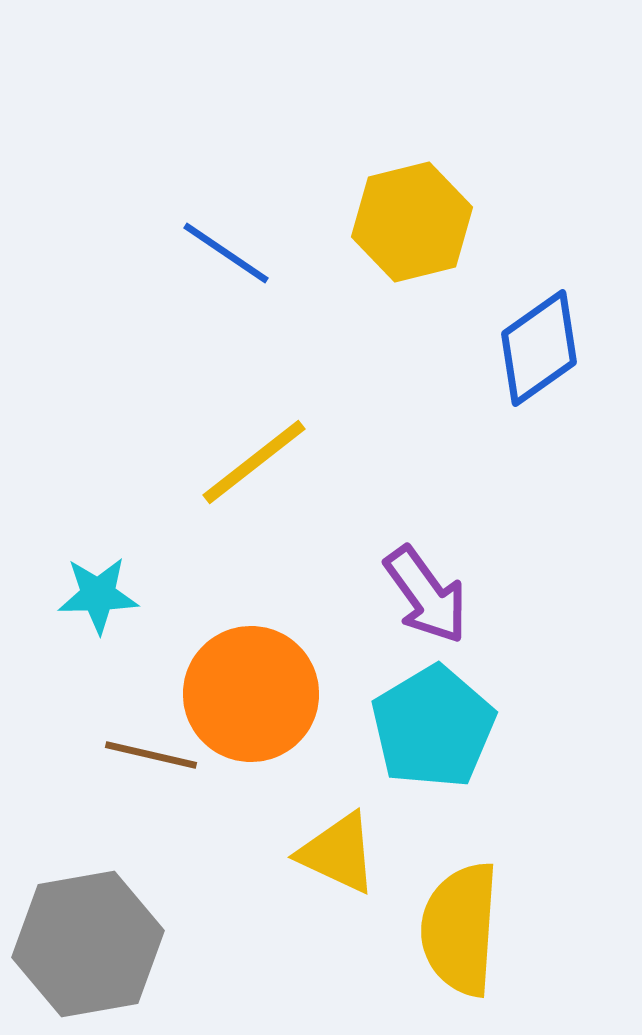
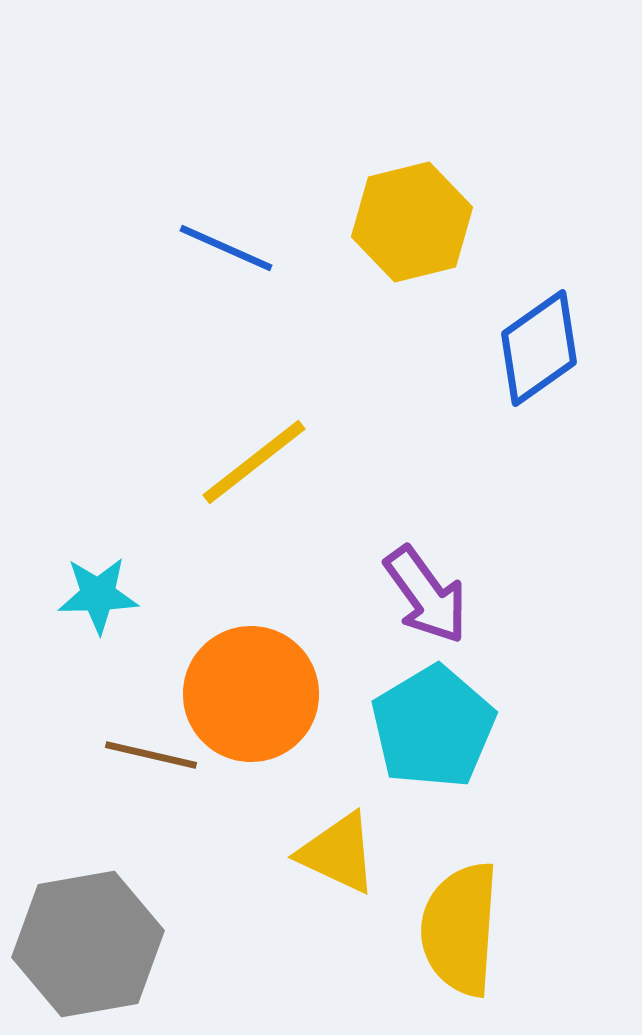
blue line: moved 5 px up; rotated 10 degrees counterclockwise
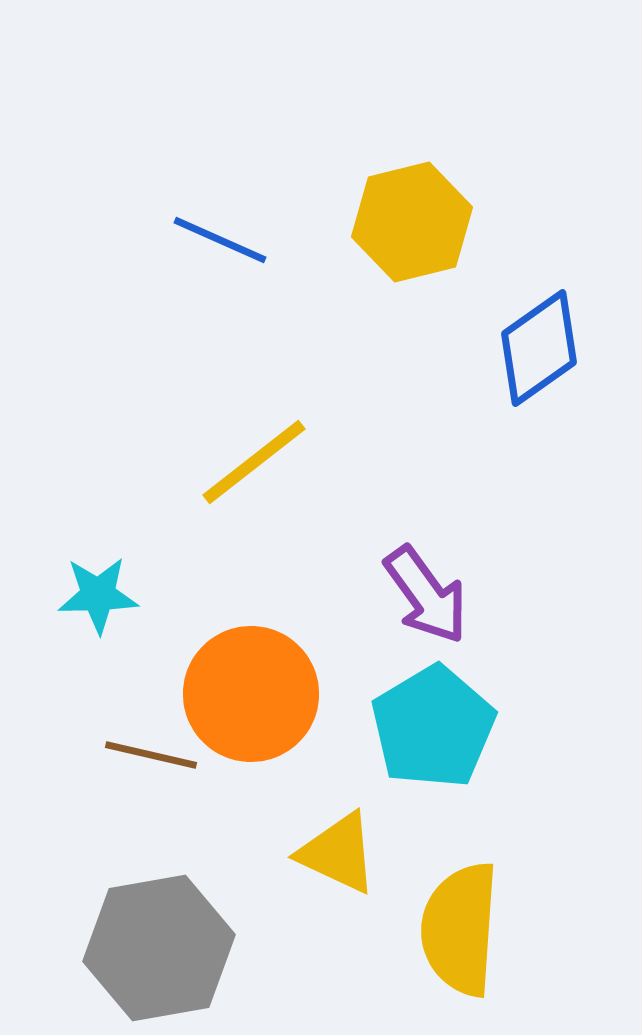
blue line: moved 6 px left, 8 px up
gray hexagon: moved 71 px right, 4 px down
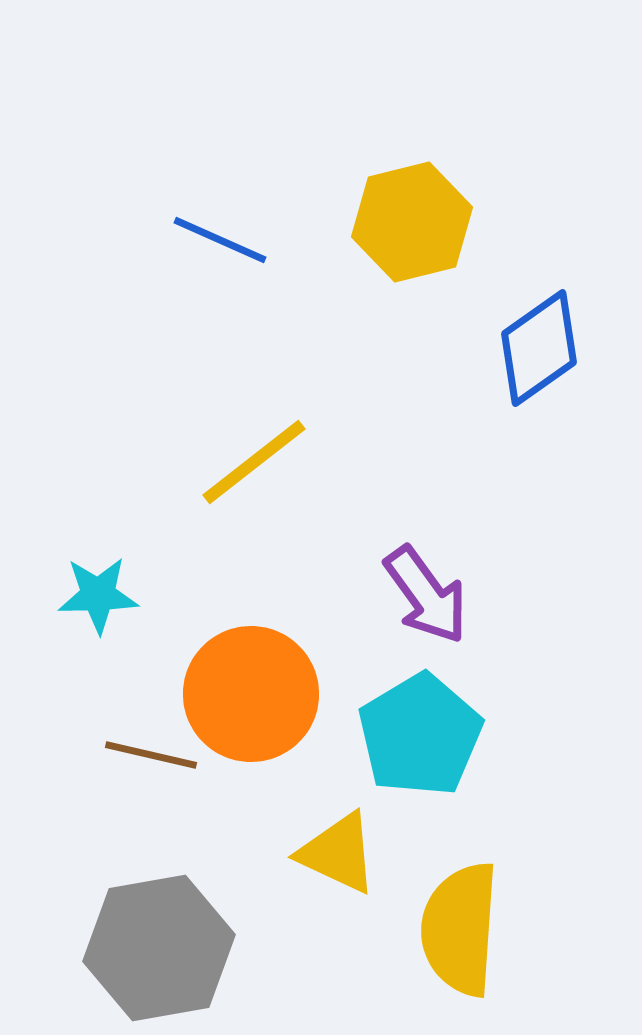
cyan pentagon: moved 13 px left, 8 px down
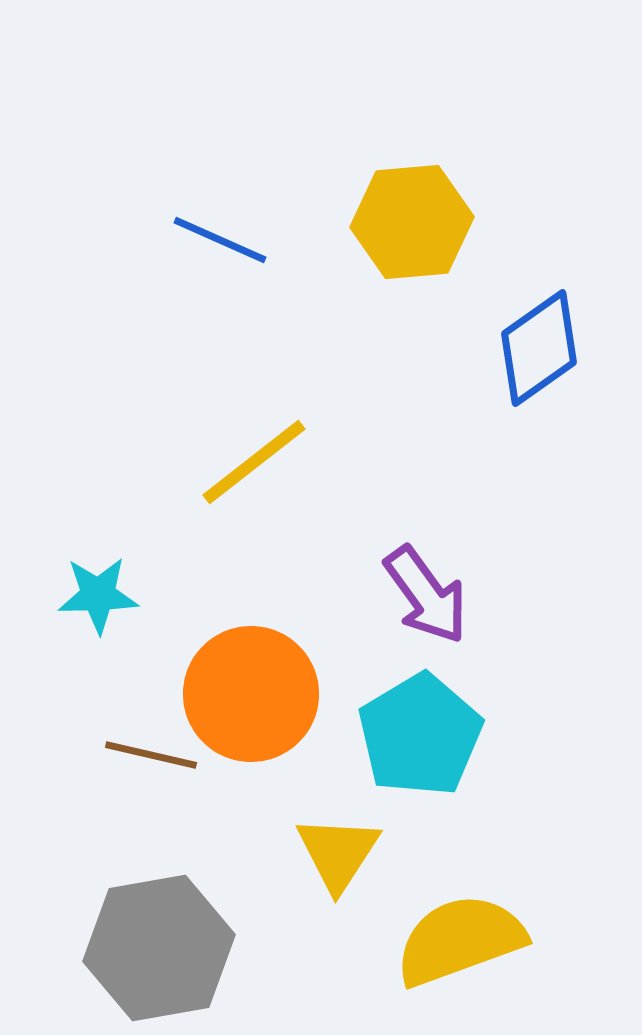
yellow hexagon: rotated 9 degrees clockwise
yellow triangle: rotated 38 degrees clockwise
yellow semicircle: moved 11 px down; rotated 66 degrees clockwise
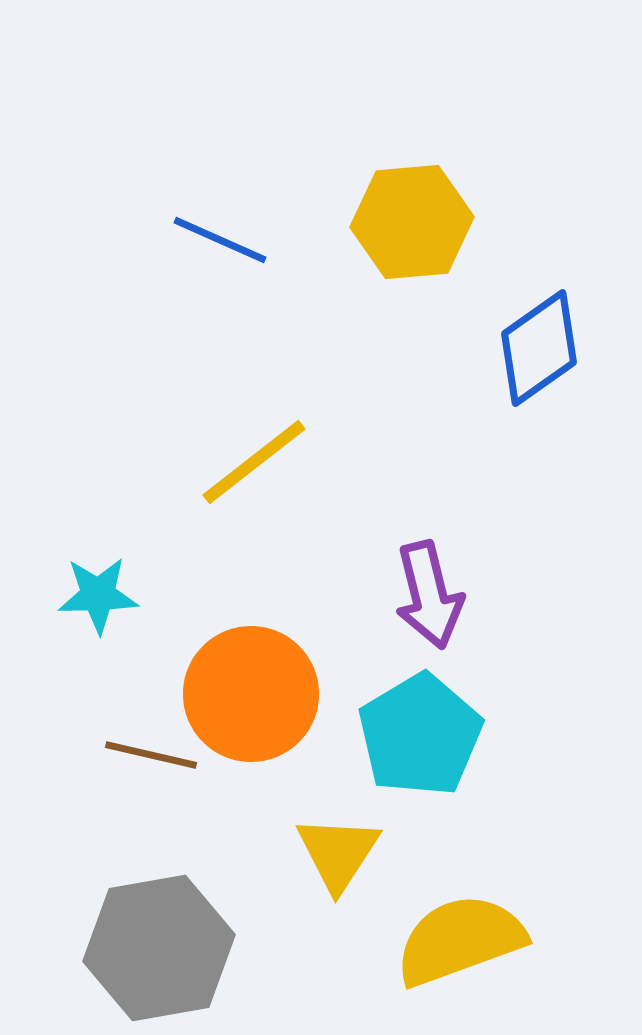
purple arrow: moved 3 px right; rotated 22 degrees clockwise
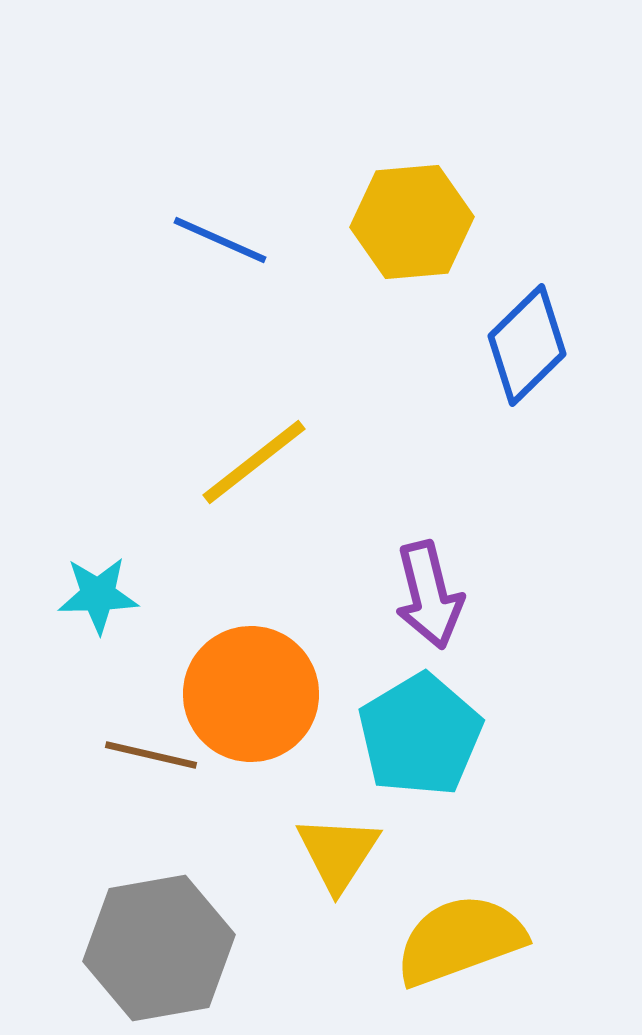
blue diamond: moved 12 px left, 3 px up; rotated 9 degrees counterclockwise
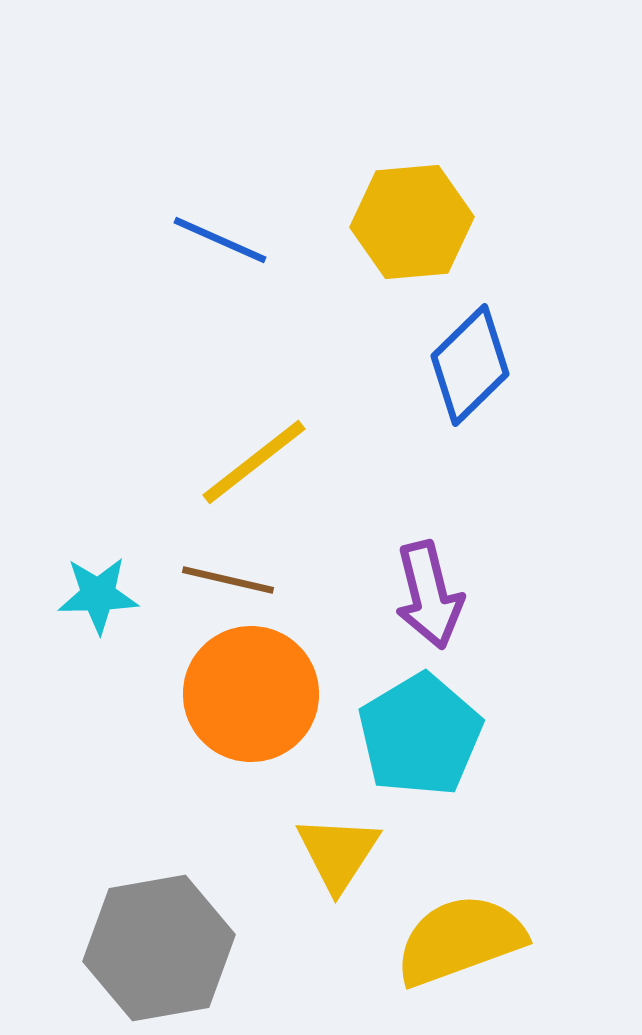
blue diamond: moved 57 px left, 20 px down
brown line: moved 77 px right, 175 px up
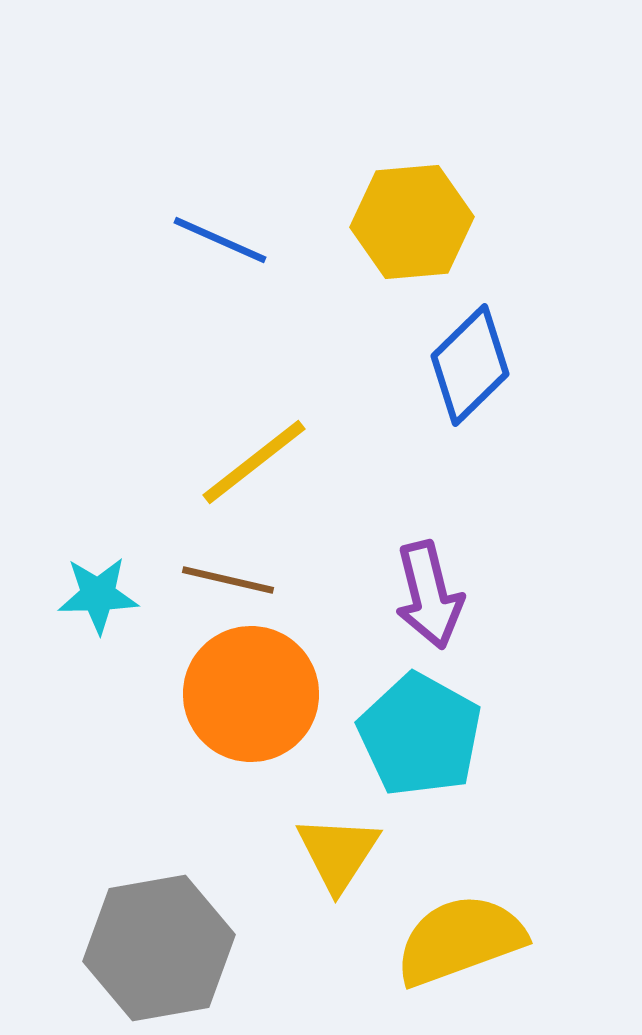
cyan pentagon: rotated 12 degrees counterclockwise
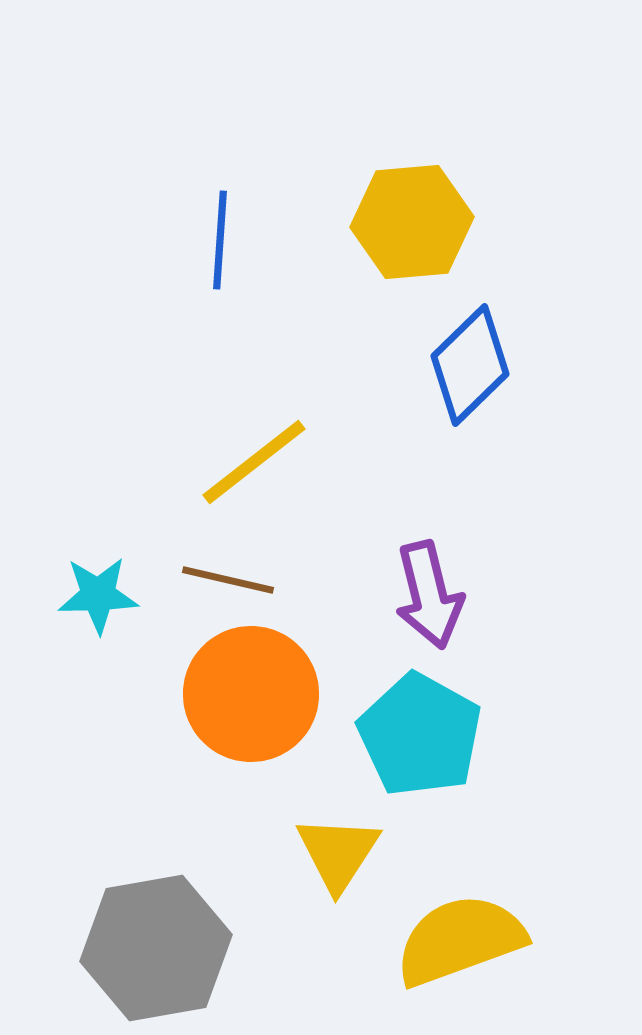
blue line: rotated 70 degrees clockwise
gray hexagon: moved 3 px left
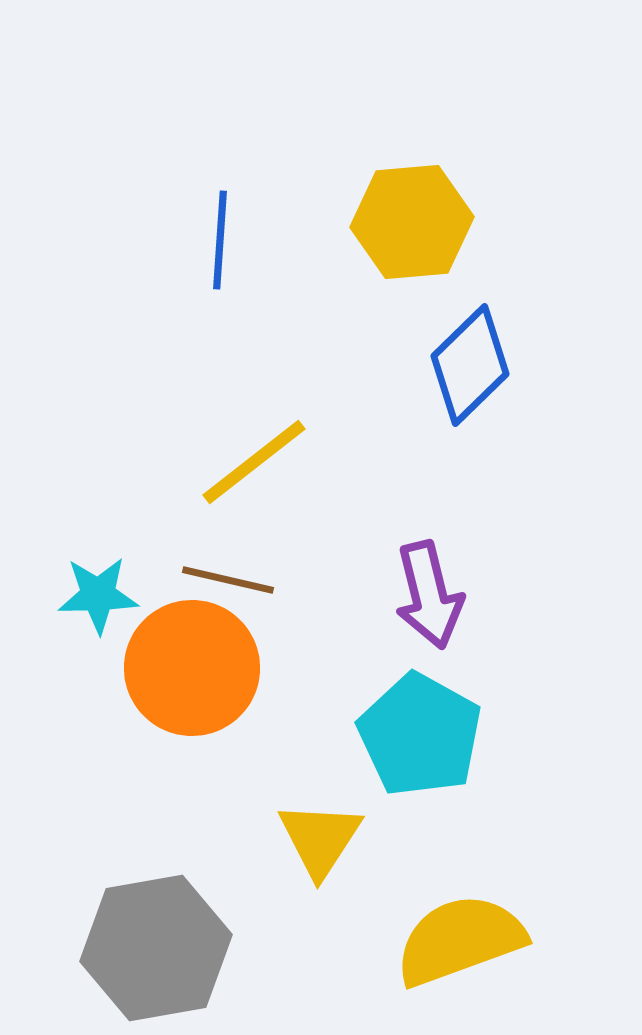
orange circle: moved 59 px left, 26 px up
yellow triangle: moved 18 px left, 14 px up
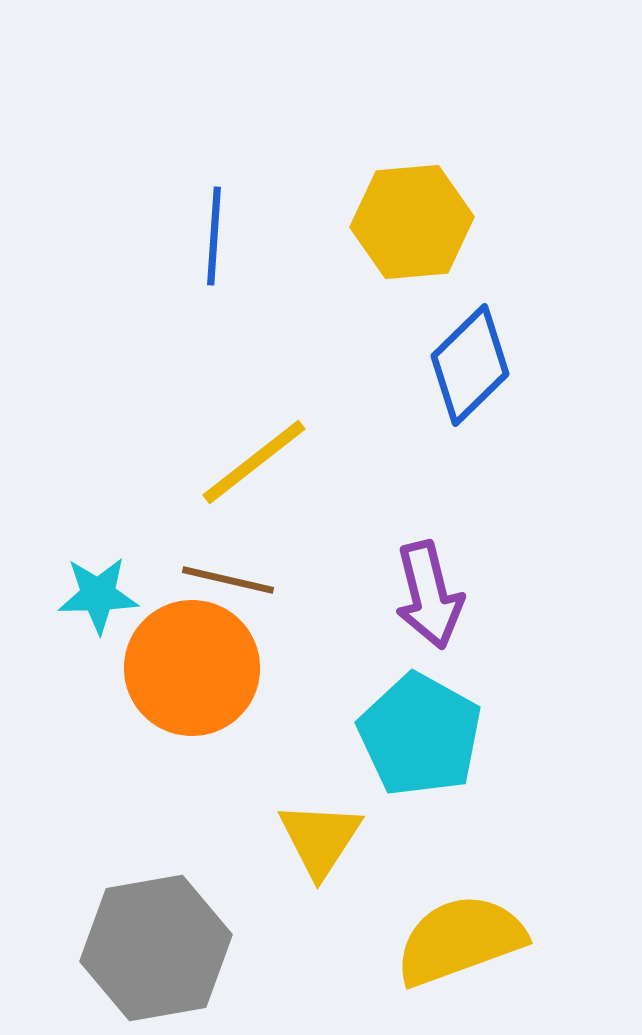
blue line: moved 6 px left, 4 px up
